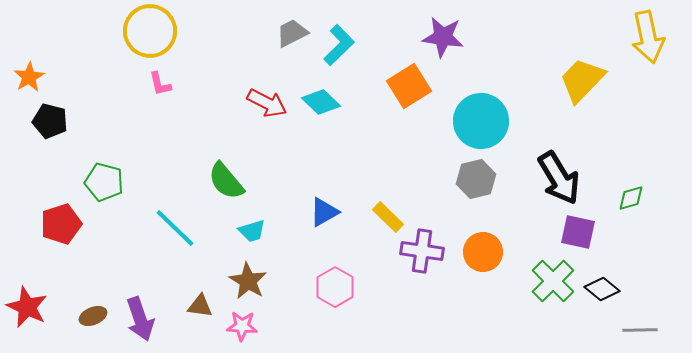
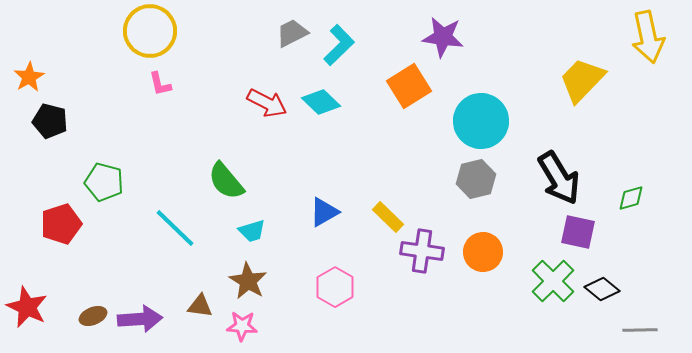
purple arrow: rotated 75 degrees counterclockwise
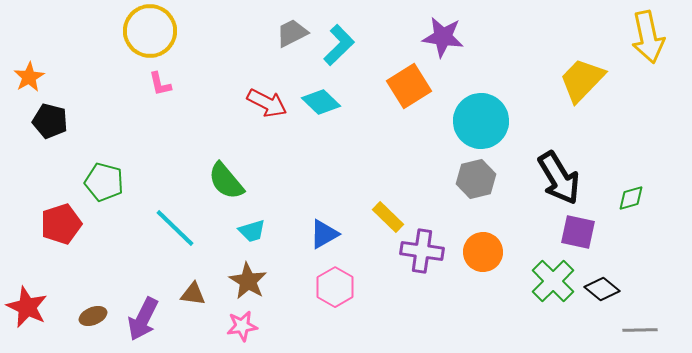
blue triangle: moved 22 px down
brown triangle: moved 7 px left, 12 px up
purple arrow: moved 3 px right; rotated 120 degrees clockwise
pink star: rotated 12 degrees counterclockwise
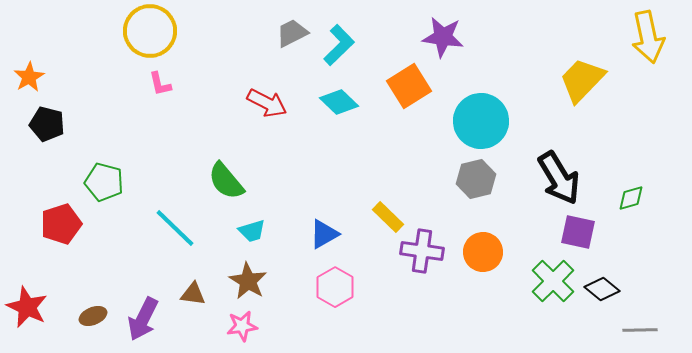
cyan diamond: moved 18 px right
black pentagon: moved 3 px left, 3 px down
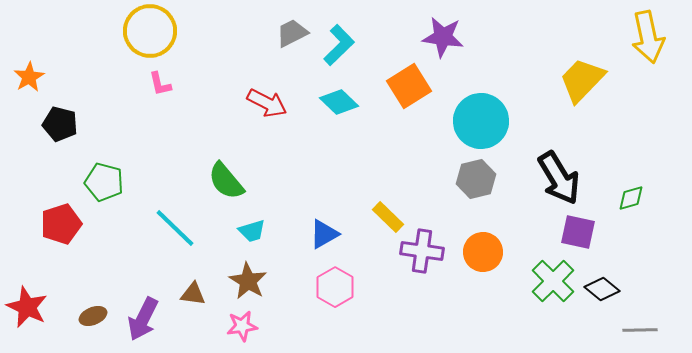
black pentagon: moved 13 px right
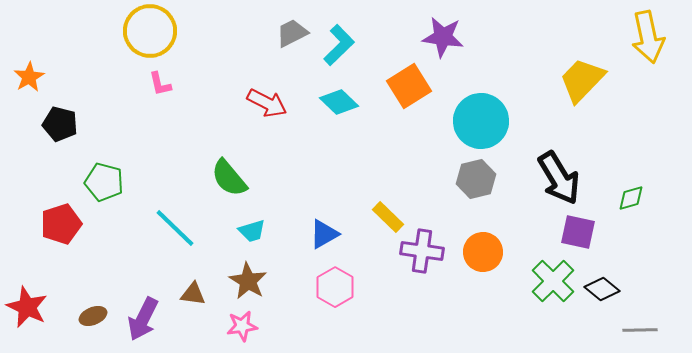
green semicircle: moved 3 px right, 3 px up
